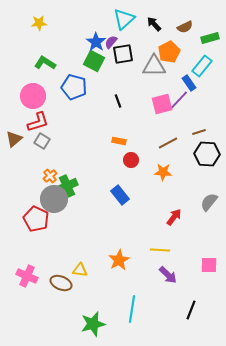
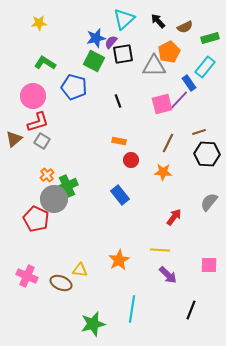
black arrow at (154, 24): moved 4 px right, 3 px up
blue star at (96, 42): moved 4 px up; rotated 24 degrees clockwise
cyan rectangle at (202, 66): moved 3 px right, 1 px down
brown line at (168, 143): rotated 36 degrees counterclockwise
orange cross at (50, 176): moved 3 px left, 1 px up
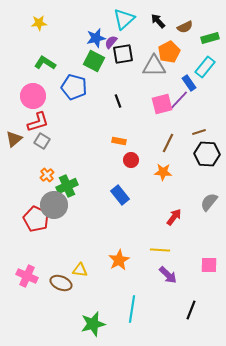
gray circle at (54, 199): moved 6 px down
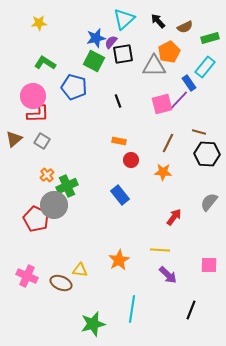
red L-shape at (38, 122): moved 8 px up; rotated 15 degrees clockwise
brown line at (199, 132): rotated 32 degrees clockwise
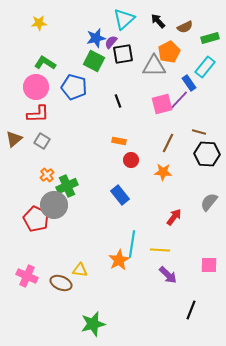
pink circle at (33, 96): moved 3 px right, 9 px up
cyan line at (132, 309): moved 65 px up
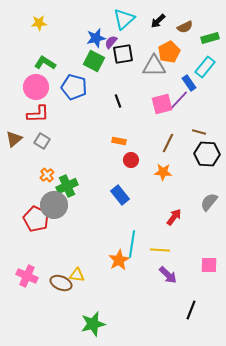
black arrow at (158, 21): rotated 91 degrees counterclockwise
yellow triangle at (80, 270): moved 3 px left, 5 px down
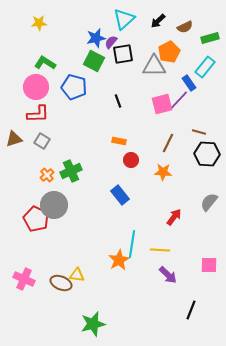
brown triangle at (14, 139): rotated 24 degrees clockwise
green cross at (67, 186): moved 4 px right, 15 px up
pink cross at (27, 276): moved 3 px left, 3 px down
